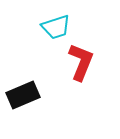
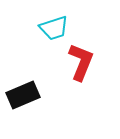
cyan trapezoid: moved 2 px left, 1 px down
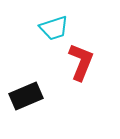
black rectangle: moved 3 px right, 1 px down
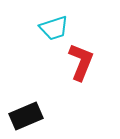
black rectangle: moved 20 px down
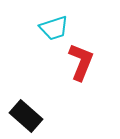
black rectangle: rotated 64 degrees clockwise
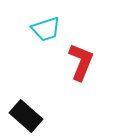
cyan trapezoid: moved 8 px left, 1 px down
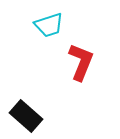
cyan trapezoid: moved 3 px right, 4 px up
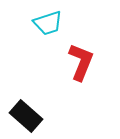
cyan trapezoid: moved 1 px left, 2 px up
